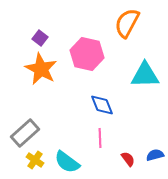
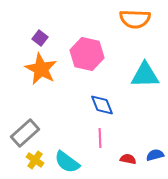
orange semicircle: moved 8 px right, 4 px up; rotated 116 degrees counterclockwise
red semicircle: rotated 42 degrees counterclockwise
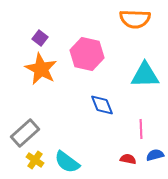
pink line: moved 41 px right, 9 px up
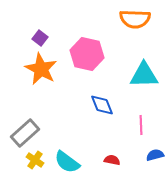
cyan triangle: moved 1 px left
pink line: moved 4 px up
red semicircle: moved 16 px left, 1 px down
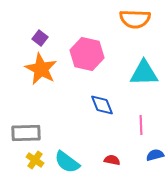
cyan triangle: moved 2 px up
gray rectangle: moved 1 px right; rotated 40 degrees clockwise
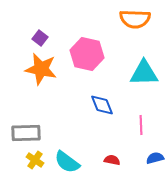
orange star: rotated 16 degrees counterclockwise
blue semicircle: moved 3 px down
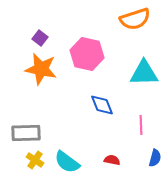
orange semicircle: rotated 20 degrees counterclockwise
blue semicircle: rotated 120 degrees clockwise
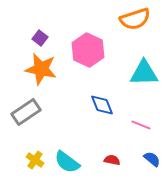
pink hexagon: moved 1 px right, 4 px up; rotated 12 degrees clockwise
pink line: rotated 66 degrees counterclockwise
gray rectangle: moved 21 px up; rotated 32 degrees counterclockwise
blue semicircle: moved 3 px left, 1 px down; rotated 66 degrees counterclockwise
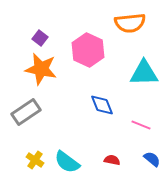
orange semicircle: moved 5 px left, 4 px down; rotated 12 degrees clockwise
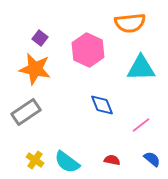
orange star: moved 6 px left
cyan triangle: moved 3 px left, 5 px up
pink line: rotated 60 degrees counterclockwise
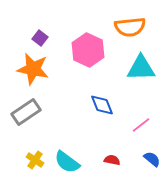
orange semicircle: moved 4 px down
orange star: moved 2 px left
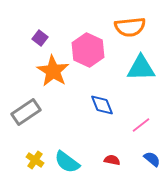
orange star: moved 20 px right, 2 px down; rotated 20 degrees clockwise
